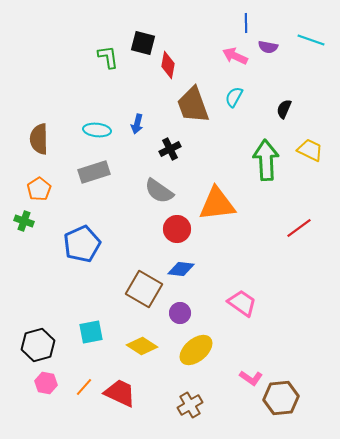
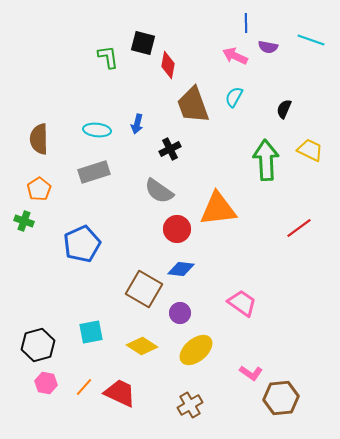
orange triangle: moved 1 px right, 5 px down
pink L-shape: moved 5 px up
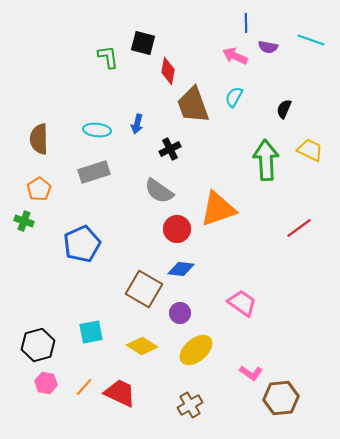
red diamond: moved 6 px down
orange triangle: rotated 12 degrees counterclockwise
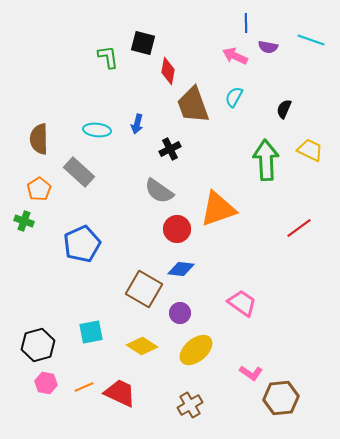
gray rectangle: moved 15 px left; rotated 60 degrees clockwise
orange line: rotated 24 degrees clockwise
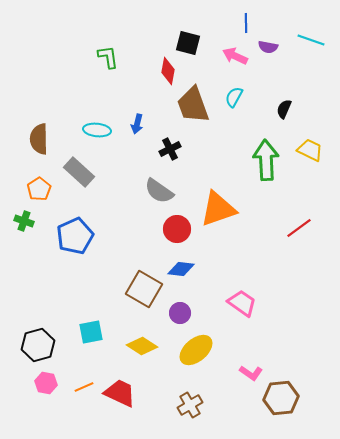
black square: moved 45 px right
blue pentagon: moved 7 px left, 8 px up
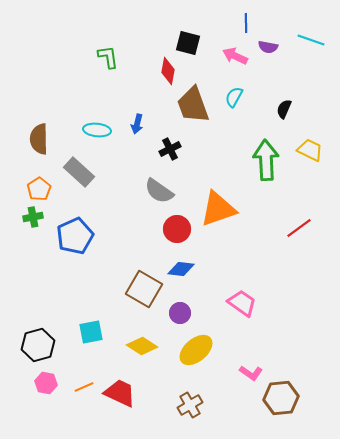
green cross: moved 9 px right, 4 px up; rotated 30 degrees counterclockwise
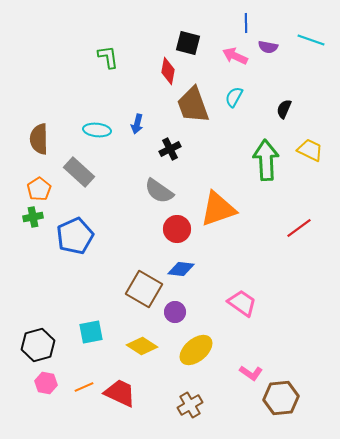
purple circle: moved 5 px left, 1 px up
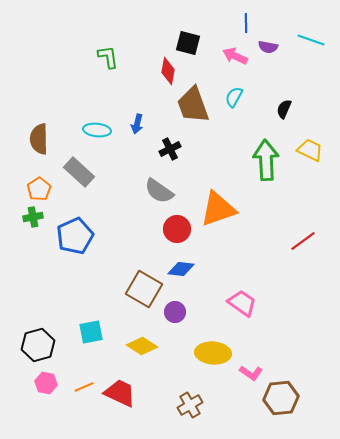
red line: moved 4 px right, 13 px down
yellow ellipse: moved 17 px right, 3 px down; rotated 44 degrees clockwise
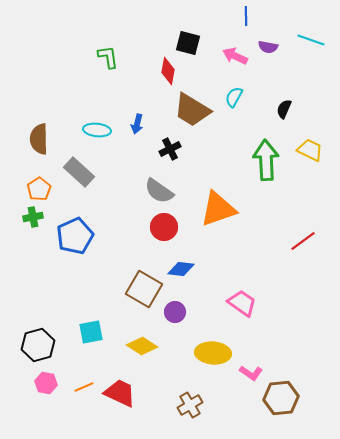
blue line: moved 7 px up
brown trapezoid: moved 1 px left, 5 px down; rotated 39 degrees counterclockwise
red circle: moved 13 px left, 2 px up
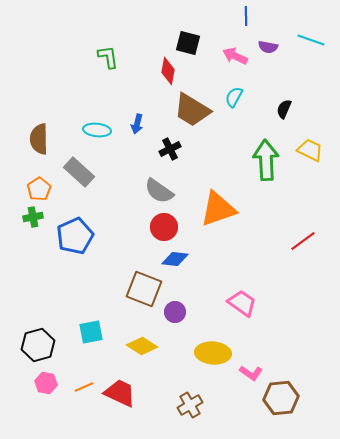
blue diamond: moved 6 px left, 10 px up
brown square: rotated 9 degrees counterclockwise
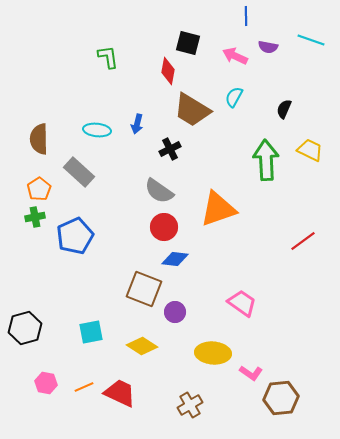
green cross: moved 2 px right
black hexagon: moved 13 px left, 17 px up
